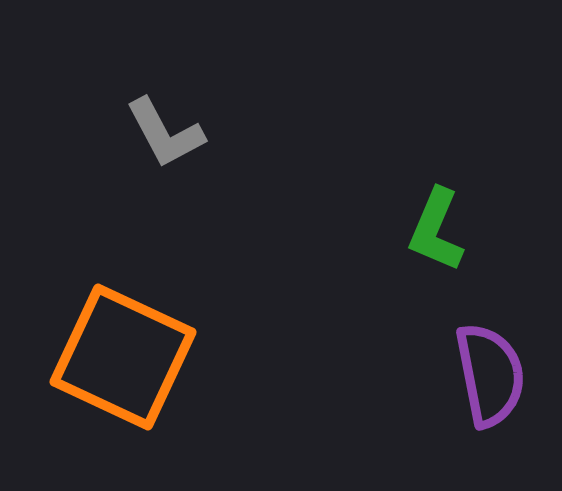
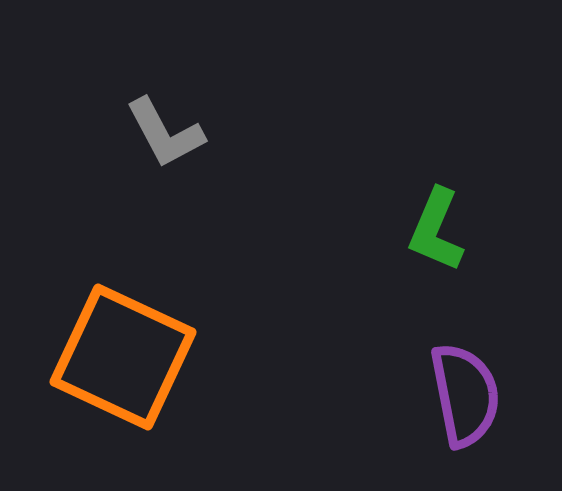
purple semicircle: moved 25 px left, 20 px down
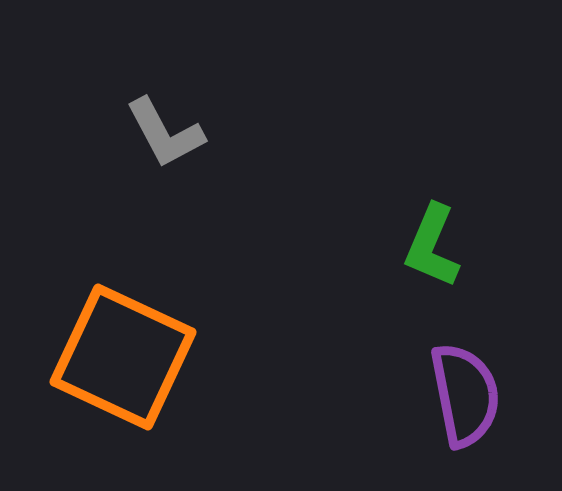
green L-shape: moved 4 px left, 16 px down
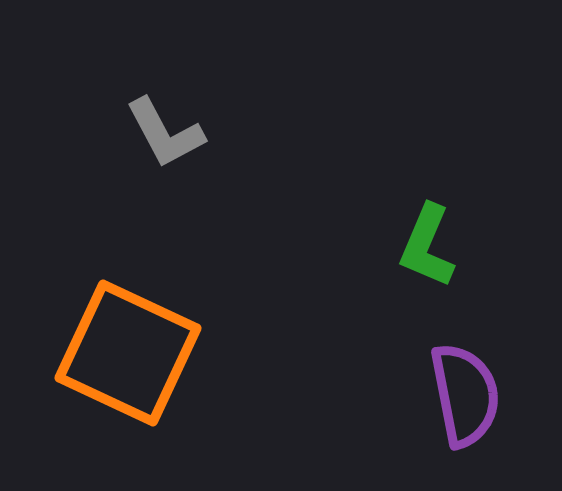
green L-shape: moved 5 px left
orange square: moved 5 px right, 4 px up
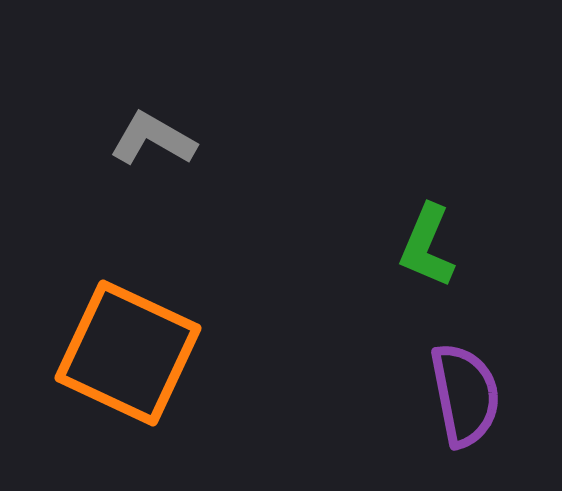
gray L-shape: moved 12 px left, 6 px down; rotated 148 degrees clockwise
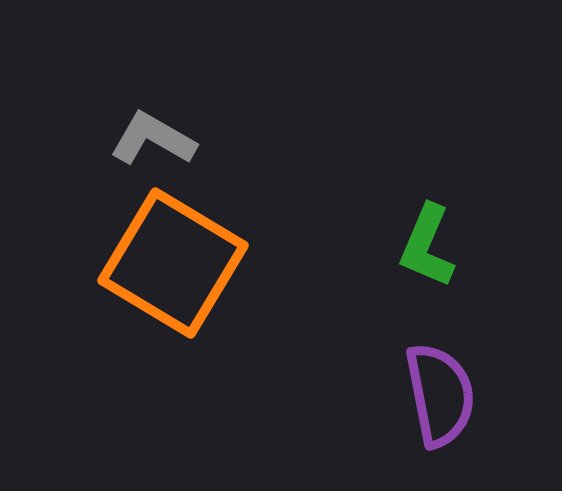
orange square: moved 45 px right, 90 px up; rotated 6 degrees clockwise
purple semicircle: moved 25 px left
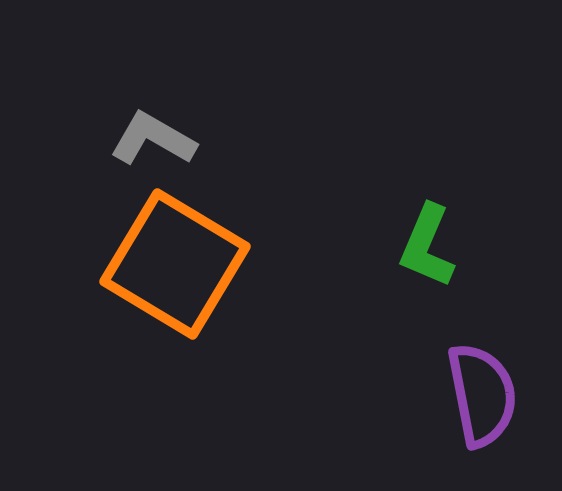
orange square: moved 2 px right, 1 px down
purple semicircle: moved 42 px right
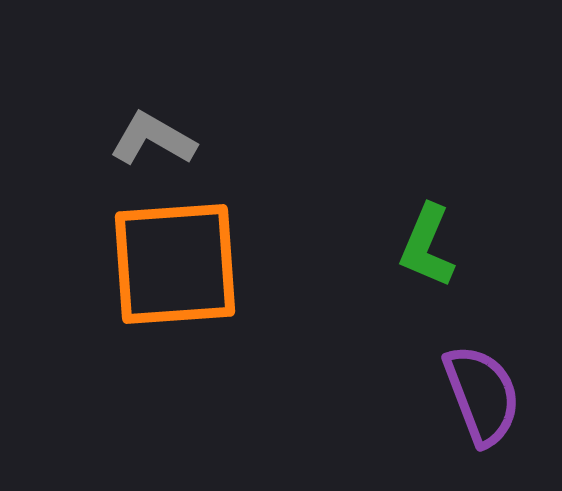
orange square: rotated 35 degrees counterclockwise
purple semicircle: rotated 10 degrees counterclockwise
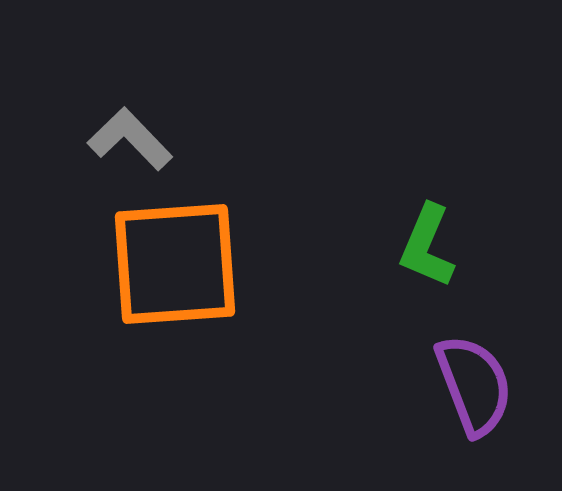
gray L-shape: moved 23 px left; rotated 16 degrees clockwise
purple semicircle: moved 8 px left, 10 px up
